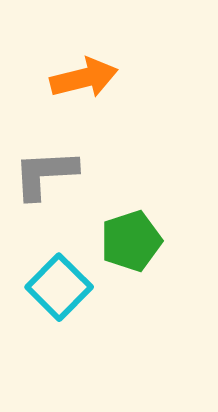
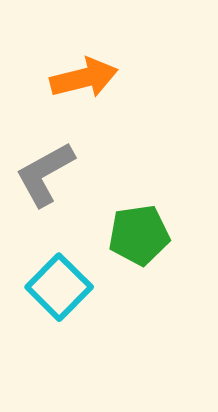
gray L-shape: rotated 26 degrees counterclockwise
green pentagon: moved 8 px right, 6 px up; rotated 10 degrees clockwise
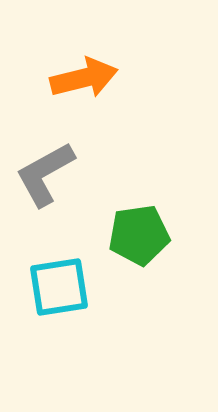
cyan square: rotated 36 degrees clockwise
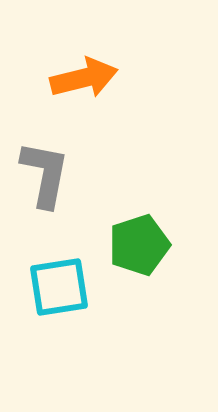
gray L-shape: rotated 130 degrees clockwise
green pentagon: moved 10 px down; rotated 10 degrees counterclockwise
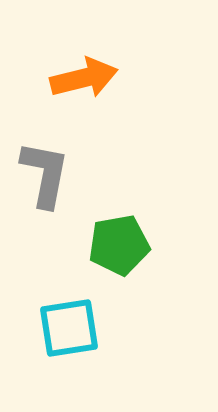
green pentagon: moved 20 px left; rotated 8 degrees clockwise
cyan square: moved 10 px right, 41 px down
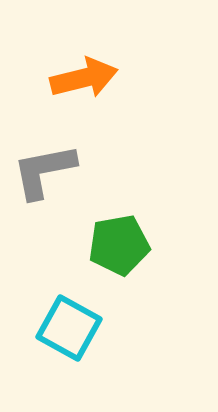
gray L-shape: moved 1 px left, 3 px up; rotated 112 degrees counterclockwise
cyan square: rotated 38 degrees clockwise
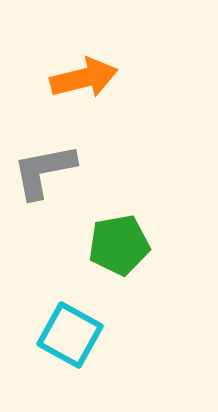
cyan square: moved 1 px right, 7 px down
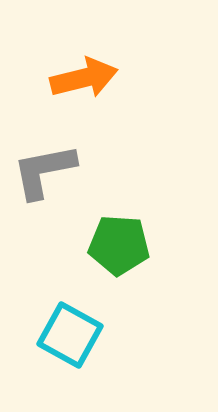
green pentagon: rotated 14 degrees clockwise
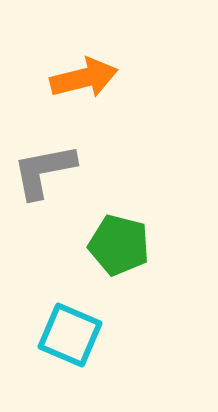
green pentagon: rotated 10 degrees clockwise
cyan square: rotated 6 degrees counterclockwise
